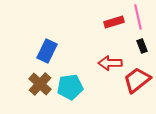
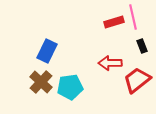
pink line: moved 5 px left
brown cross: moved 1 px right, 2 px up
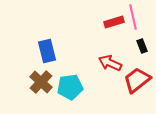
blue rectangle: rotated 40 degrees counterclockwise
red arrow: rotated 25 degrees clockwise
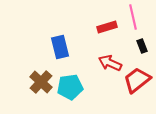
red rectangle: moved 7 px left, 5 px down
blue rectangle: moved 13 px right, 4 px up
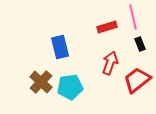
black rectangle: moved 2 px left, 2 px up
red arrow: rotated 85 degrees clockwise
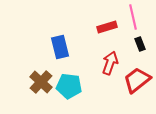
cyan pentagon: moved 1 px left, 1 px up; rotated 15 degrees clockwise
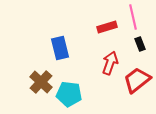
blue rectangle: moved 1 px down
cyan pentagon: moved 8 px down
